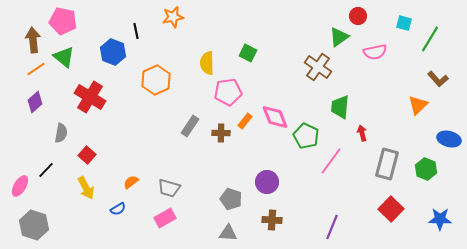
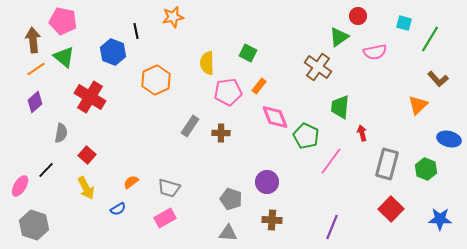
orange rectangle at (245, 121): moved 14 px right, 35 px up
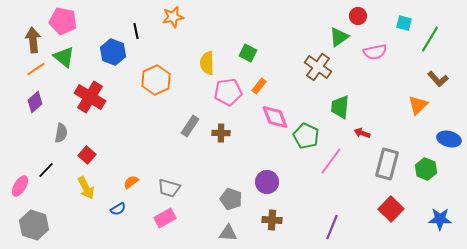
red arrow at (362, 133): rotated 56 degrees counterclockwise
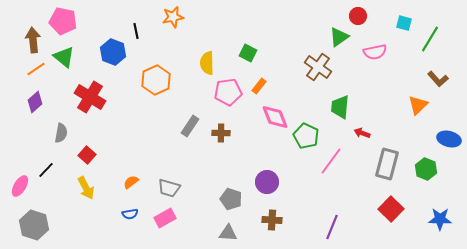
blue semicircle at (118, 209): moved 12 px right, 5 px down; rotated 21 degrees clockwise
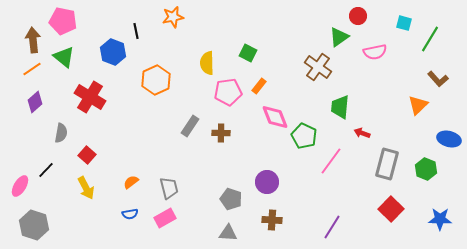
orange line at (36, 69): moved 4 px left
green pentagon at (306, 136): moved 2 px left
gray trapezoid at (169, 188): rotated 120 degrees counterclockwise
purple line at (332, 227): rotated 10 degrees clockwise
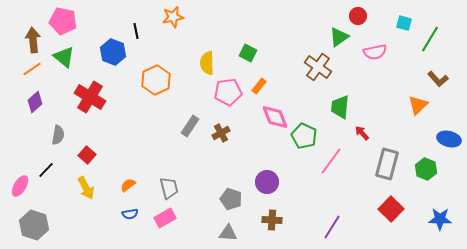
gray semicircle at (61, 133): moved 3 px left, 2 px down
brown cross at (221, 133): rotated 30 degrees counterclockwise
red arrow at (362, 133): rotated 28 degrees clockwise
orange semicircle at (131, 182): moved 3 px left, 3 px down
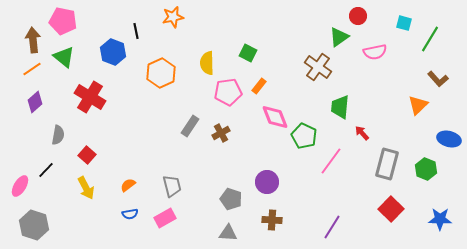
orange hexagon at (156, 80): moved 5 px right, 7 px up
gray trapezoid at (169, 188): moved 3 px right, 2 px up
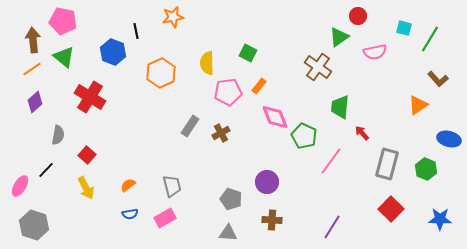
cyan square at (404, 23): moved 5 px down
orange triangle at (418, 105): rotated 10 degrees clockwise
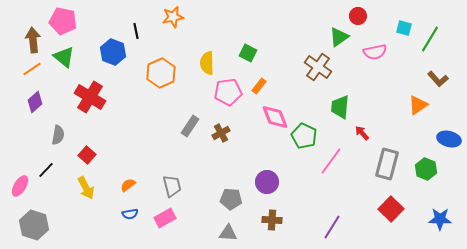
gray pentagon at (231, 199): rotated 15 degrees counterclockwise
